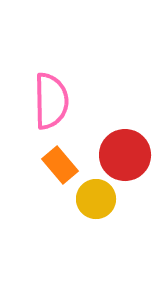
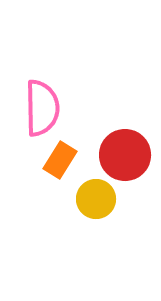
pink semicircle: moved 9 px left, 7 px down
orange rectangle: moved 5 px up; rotated 72 degrees clockwise
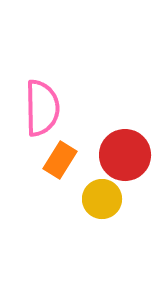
yellow circle: moved 6 px right
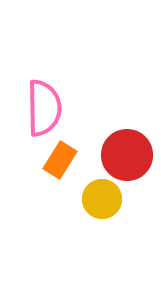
pink semicircle: moved 2 px right
red circle: moved 2 px right
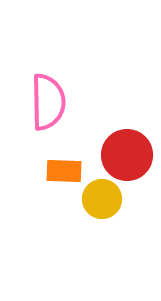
pink semicircle: moved 4 px right, 6 px up
orange rectangle: moved 4 px right, 11 px down; rotated 60 degrees clockwise
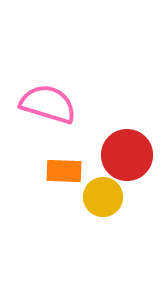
pink semicircle: moved 2 px down; rotated 72 degrees counterclockwise
yellow circle: moved 1 px right, 2 px up
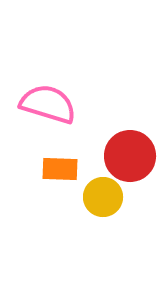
red circle: moved 3 px right, 1 px down
orange rectangle: moved 4 px left, 2 px up
